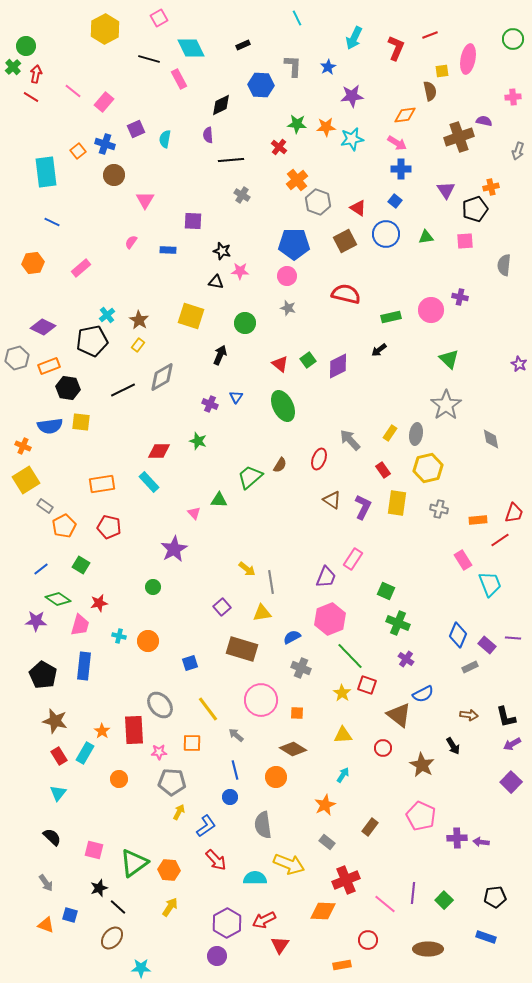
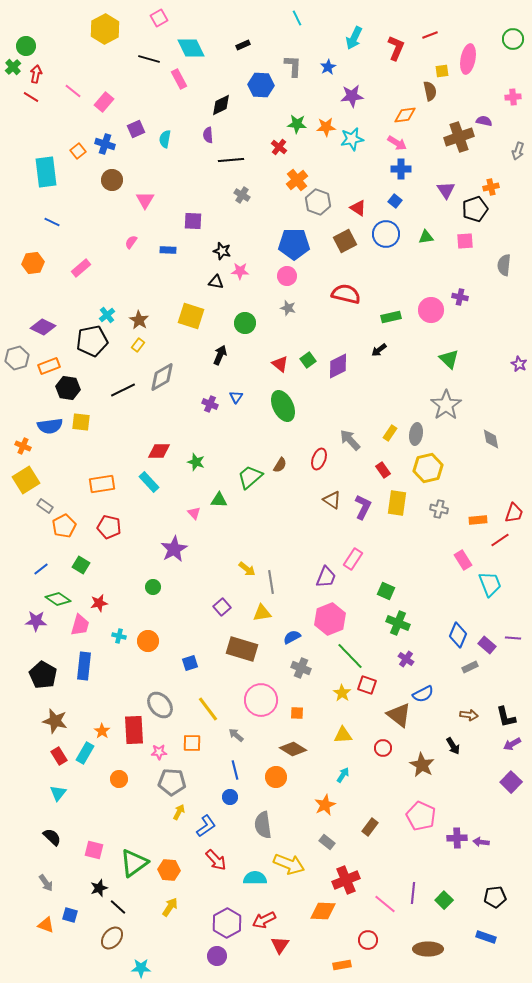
brown circle at (114, 175): moved 2 px left, 5 px down
green star at (198, 441): moved 2 px left, 21 px down
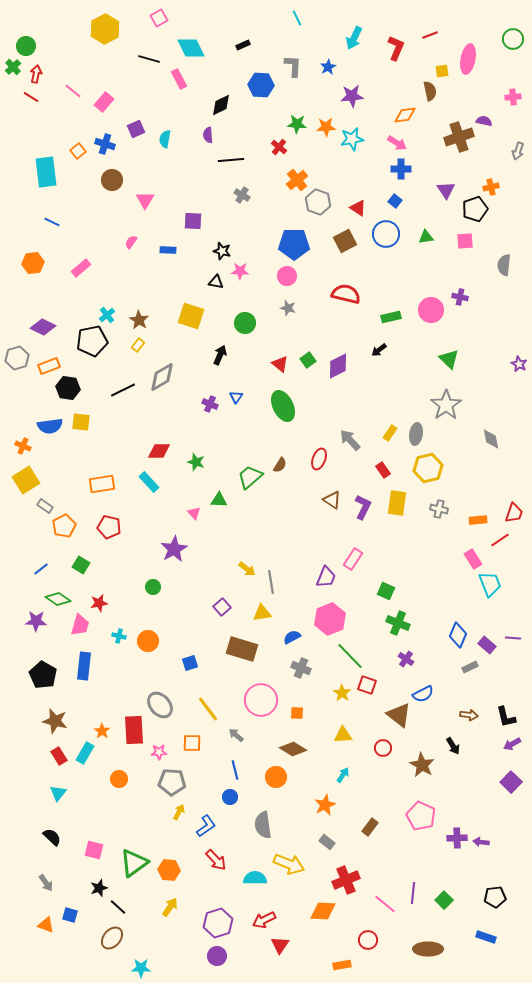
pink rectangle at (463, 560): moved 10 px right, 1 px up
purple hexagon at (227, 923): moved 9 px left; rotated 12 degrees clockwise
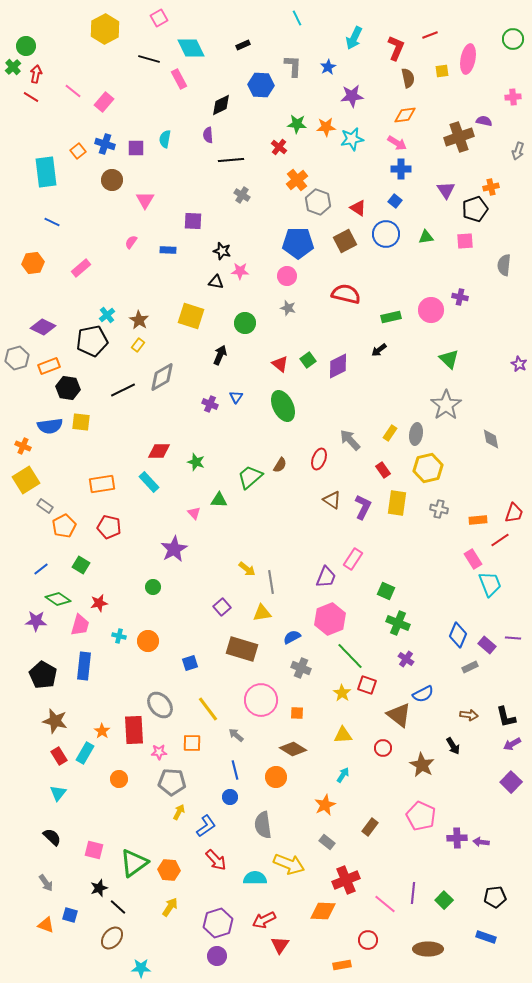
brown semicircle at (430, 91): moved 22 px left, 13 px up
purple square at (136, 129): moved 19 px down; rotated 24 degrees clockwise
blue pentagon at (294, 244): moved 4 px right, 1 px up
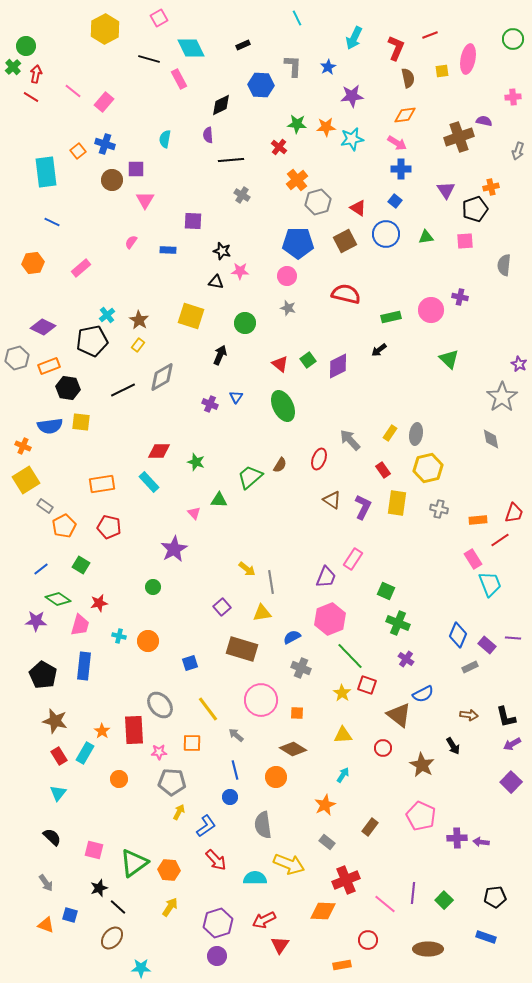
purple square at (136, 148): moved 21 px down
gray hexagon at (318, 202): rotated 25 degrees clockwise
gray star at (446, 405): moved 56 px right, 8 px up
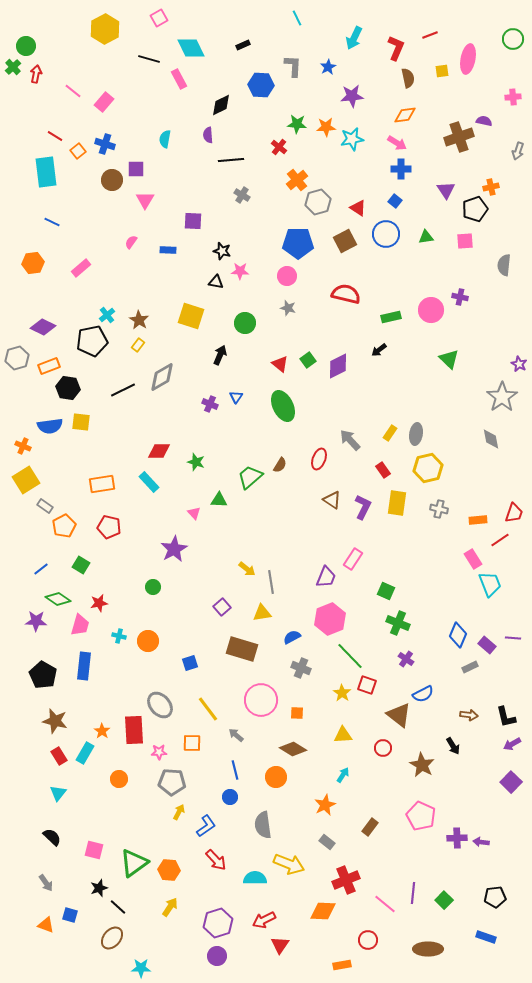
red line at (31, 97): moved 24 px right, 39 px down
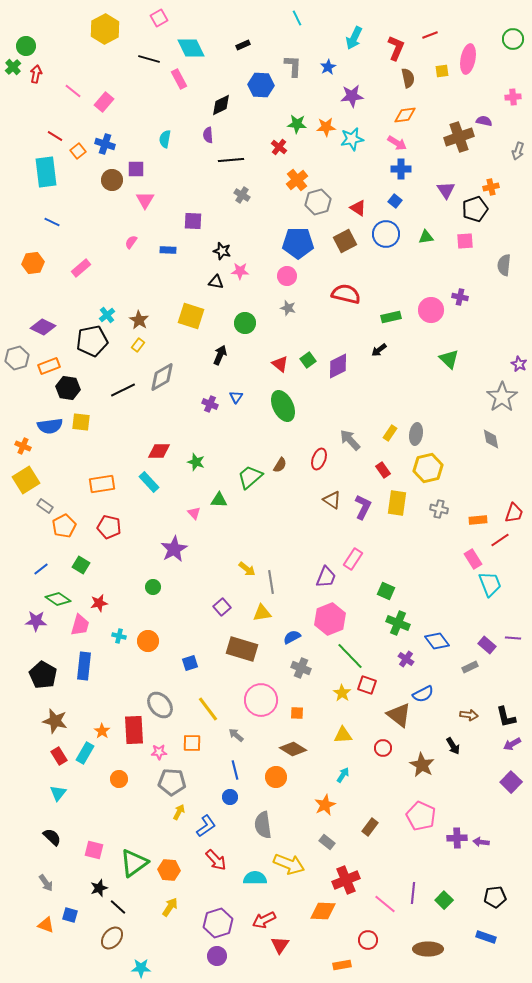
blue diamond at (458, 635): moved 21 px left, 6 px down; rotated 60 degrees counterclockwise
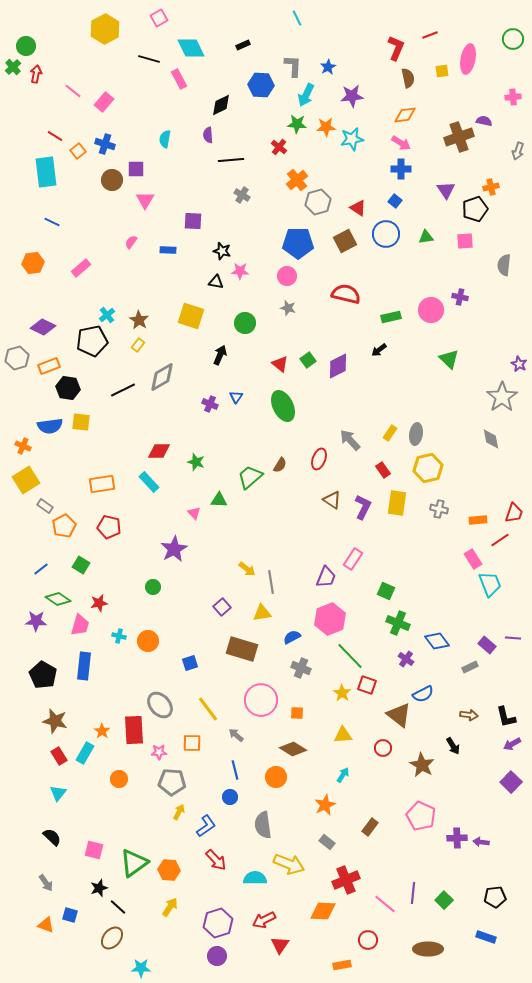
cyan arrow at (354, 38): moved 48 px left, 57 px down
pink arrow at (397, 143): moved 4 px right
